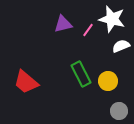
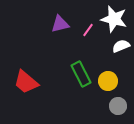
white star: moved 2 px right
purple triangle: moved 3 px left
gray circle: moved 1 px left, 5 px up
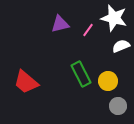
white star: moved 1 px up
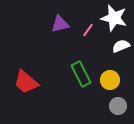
yellow circle: moved 2 px right, 1 px up
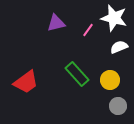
purple triangle: moved 4 px left, 1 px up
white semicircle: moved 2 px left, 1 px down
green rectangle: moved 4 px left; rotated 15 degrees counterclockwise
red trapezoid: rotated 76 degrees counterclockwise
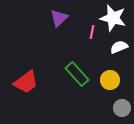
white star: moved 1 px left
purple triangle: moved 3 px right, 5 px up; rotated 30 degrees counterclockwise
pink line: moved 4 px right, 2 px down; rotated 24 degrees counterclockwise
gray circle: moved 4 px right, 2 px down
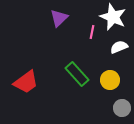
white star: moved 1 px up; rotated 8 degrees clockwise
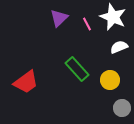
pink line: moved 5 px left, 8 px up; rotated 40 degrees counterclockwise
green rectangle: moved 5 px up
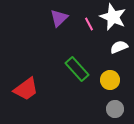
pink line: moved 2 px right
red trapezoid: moved 7 px down
gray circle: moved 7 px left, 1 px down
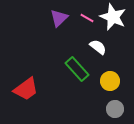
pink line: moved 2 px left, 6 px up; rotated 32 degrees counterclockwise
white semicircle: moved 21 px left; rotated 60 degrees clockwise
yellow circle: moved 1 px down
